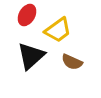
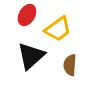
yellow trapezoid: moved 1 px up
brown semicircle: moved 2 px left, 3 px down; rotated 70 degrees clockwise
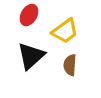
red ellipse: moved 2 px right
yellow trapezoid: moved 7 px right, 2 px down
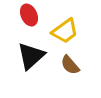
red ellipse: rotated 55 degrees counterclockwise
brown semicircle: rotated 45 degrees counterclockwise
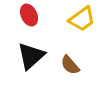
yellow trapezoid: moved 17 px right, 12 px up
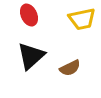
yellow trapezoid: rotated 24 degrees clockwise
brown semicircle: moved 3 px down; rotated 75 degrees counterclockwise
